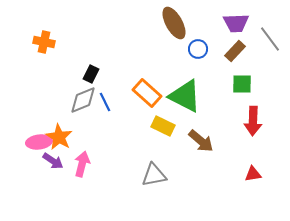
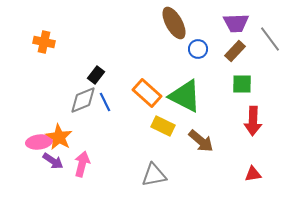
black rectangle: moved 5 px right, 1 px down; rotated 12 degrees clockwise
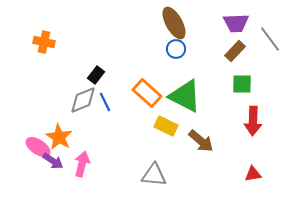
blue circle: moved 22 px left
yellow rectangle: moved 3 px right
pink ellipse: moved 1 px left, 5 px down; rotated 40 degrees clockwise
gray triangle: rotated 16 degrees clockwise
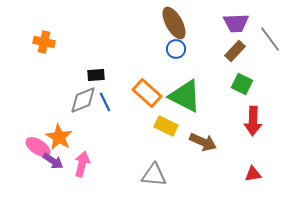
black rectangle: rotated 48 degrees clockwise
green square: rotated 25 degrees clockwise
brown arrow: moved 2 px right, 1 px down; rotated 16 degrees counterclockwise
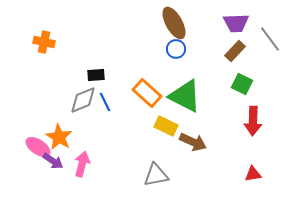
brown arrow: moved 10 px left
gray triangle: moved 2 px right; rotated 16 degrees counterclockwise
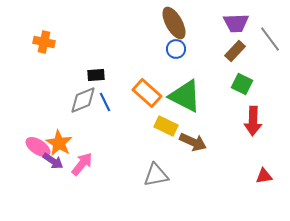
orange star: moved 6 px down
pink arrow: rotated 25 degrees clockwise
red triangle: moved 11 px right, 2 px down
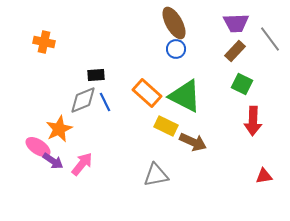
orange star: moved 14 px up; rotated 16 degrees clockwise
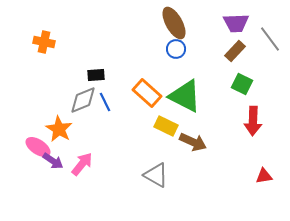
orange star: rotated 16 degrees counterclockwise
gray triangle: rotated 40 degrees clockwise
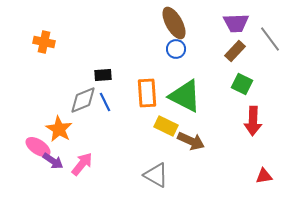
black rectangle: moved 7 px right
orange rectangle: rotated 44 degrees clockwise
brown arrow: moved 2 px left, 1 px up
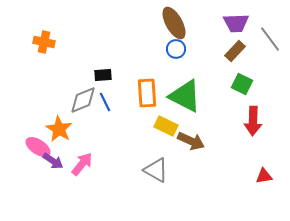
gray triangle: moved 5 px up
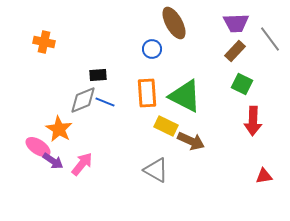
blue circle: moved 24 px left
black rectangle: moved 5 px left
blue line: rotated 42 degrees counterclockwise
